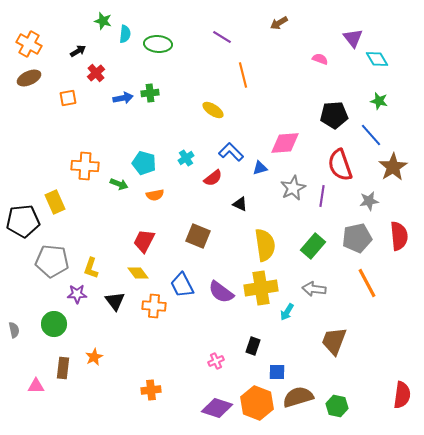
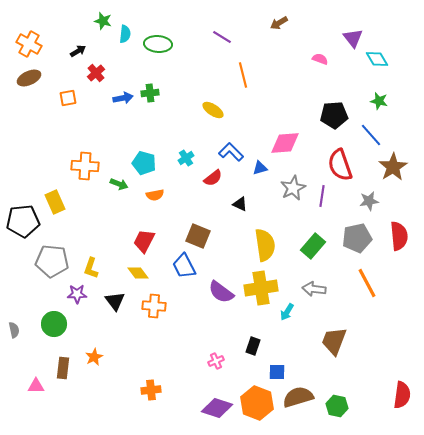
blue trapezoid at (182, 285): moved 2 px right, 19 px up
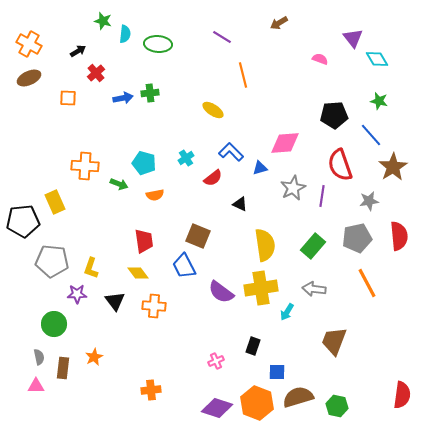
orange square at (68, 98): rotated 12 degrees clockwise
red trapezoid at (144, 241): rotated 145 degrees clockwise
gray semicircle at (14, 330): moved 25 px right, 27 px down
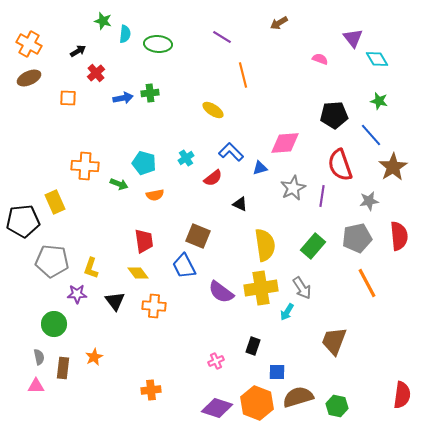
gray arrow at (314, 289): moved 12 px left, 1 px up; rotated 130 degrees counterclockwise
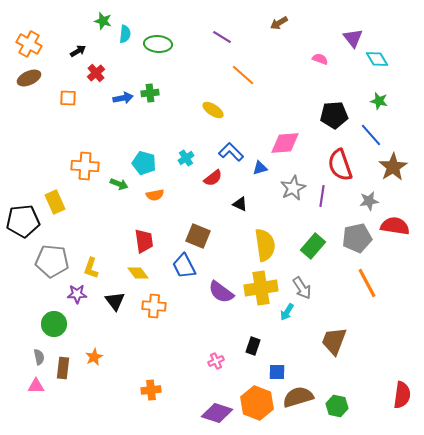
orange line at (243, 75): rotated 35 degrees counterclockwise
red semicircle at (399, 236): moved 4 px left, 10 px up; rotated 76 degrees counterclockwise
purple diamond at (217, 408): moved 5 px down
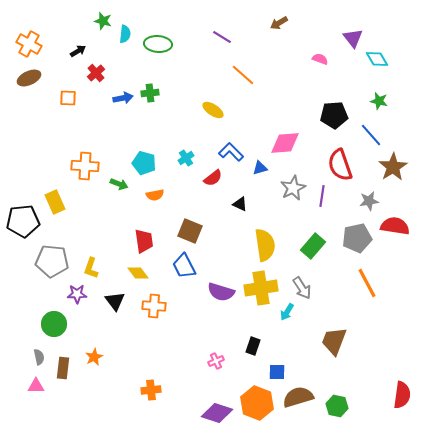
brown square at (198, 236): moved 8 px left, 5 px up
purple semicircle at (221, 292): rotated 20 degrees counterclockwise
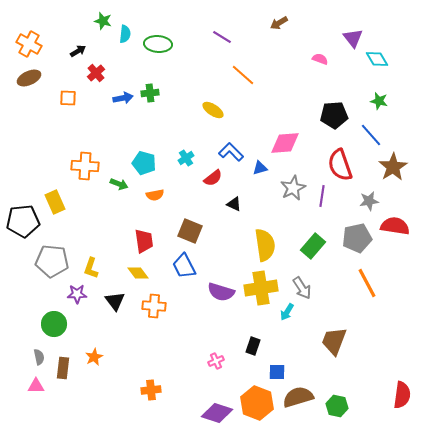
black triangle at (240, 204): moved 6 px left
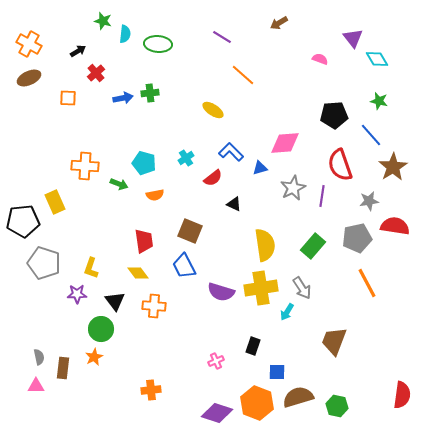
gray pentagon at (52, 261): moved 8 px left, 2 px down; rotated 12 degrees clockwise
green circle at (54, 324): moved 47 px right, 5 px down
